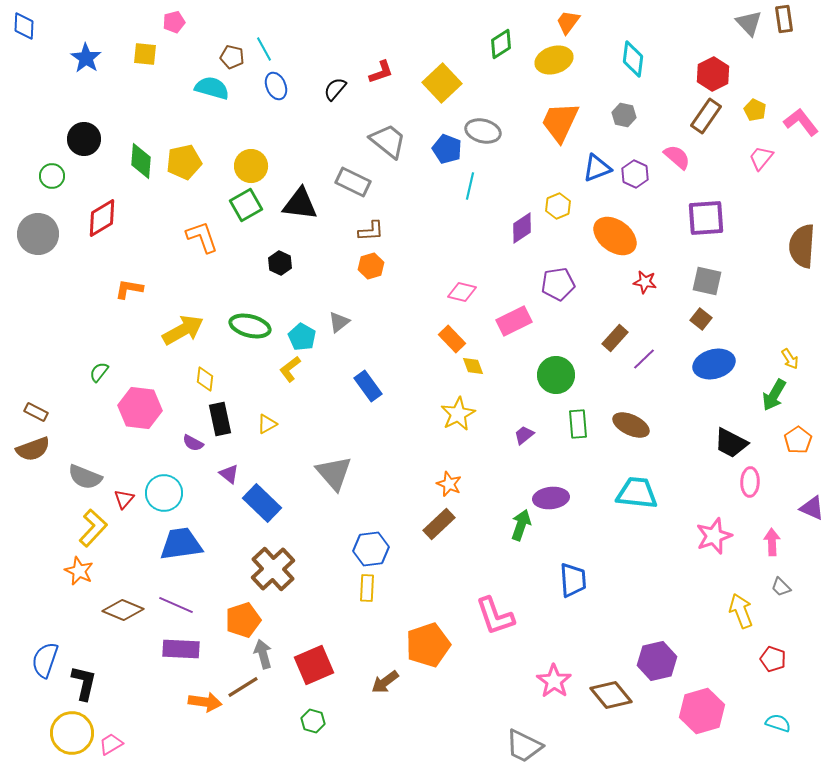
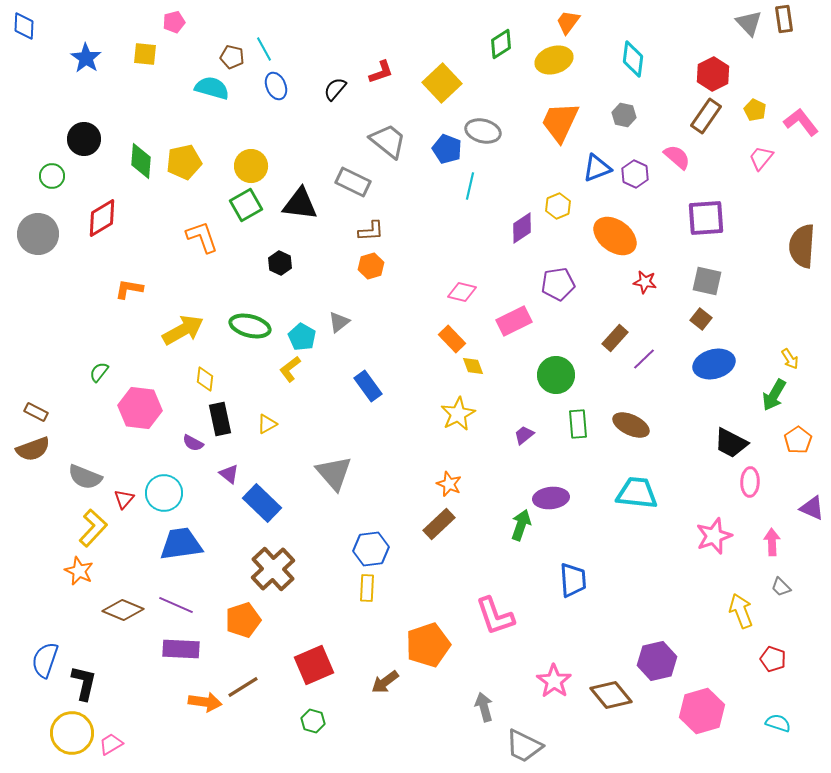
gray arrow at (263, 654): moved 221 px right, 53 px down
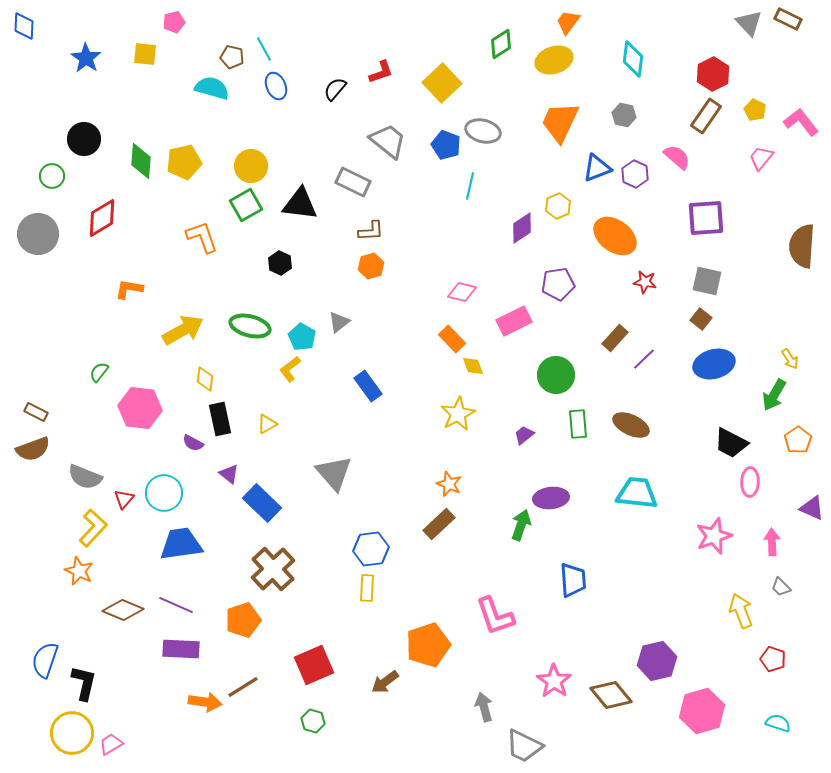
brown rectangle at (784, 19): moved 4 px right; rotated 56 degrees counterclockwise
blue pentagon at (447, 149): moved 1 px left, 4 px up
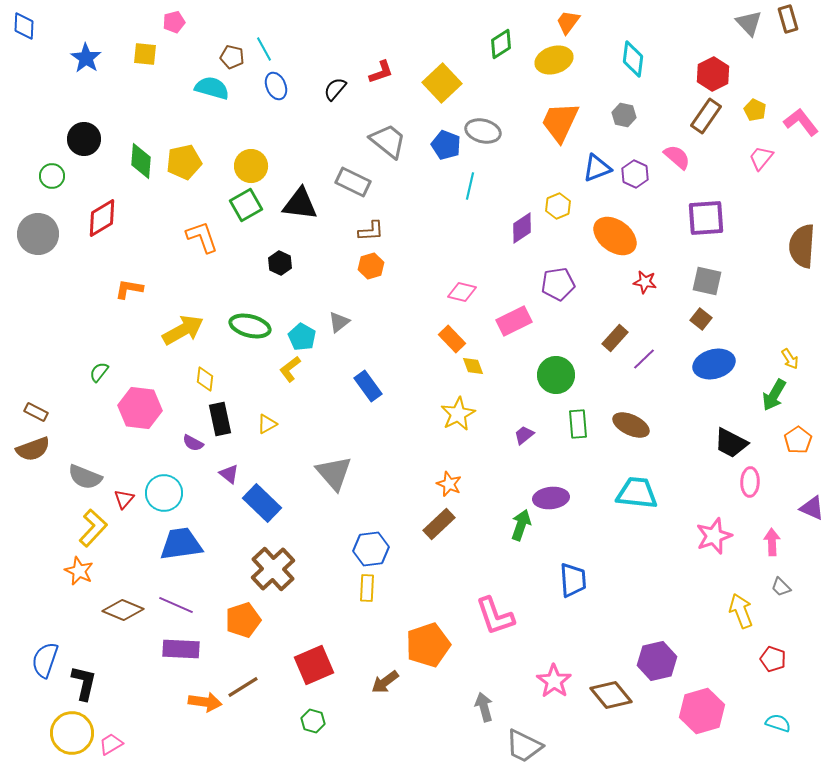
brown rectangle at (788, 19): rotated 48 degrees clockwise
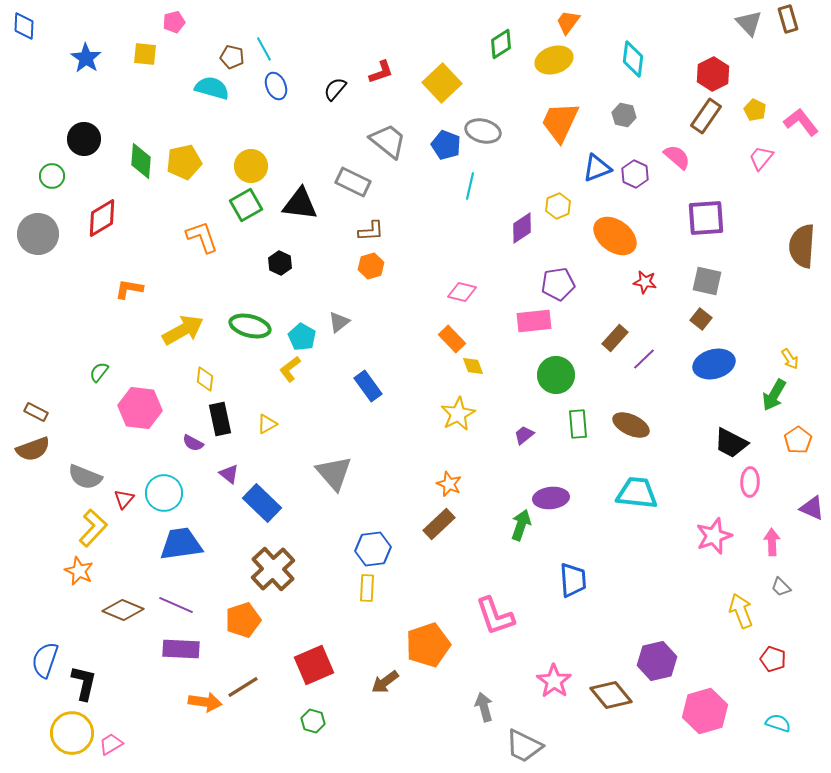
pink rectangle at (514, 321): moved 20 px right; rotated 20 degrees clockwise
blue hexagon at (371, 549): moved 2 px right
pink hexagon at (702, 711): moved 3 px right
